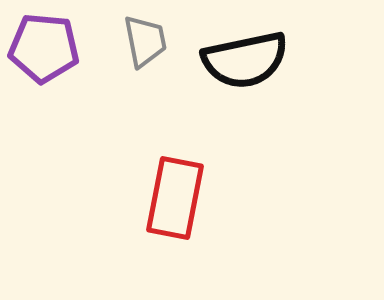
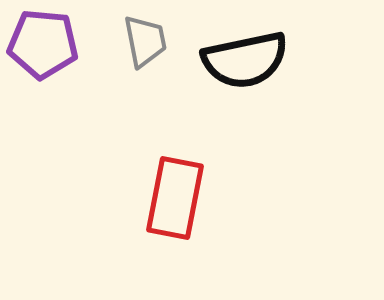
purple pentagon: moved 1 px left, 4 px up
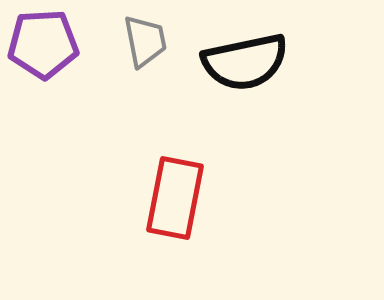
purple pentagon: rotated 8 degrees counterclockwise
black semicircle: moved 2 px down
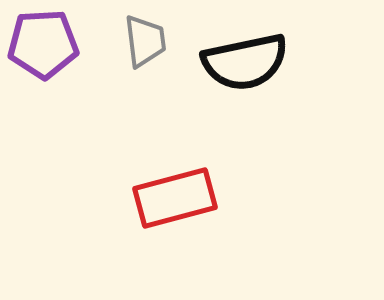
gray trapezoid: rotated 4 degrees clockwise
red rectangle: rotated 64 degrees clockwise
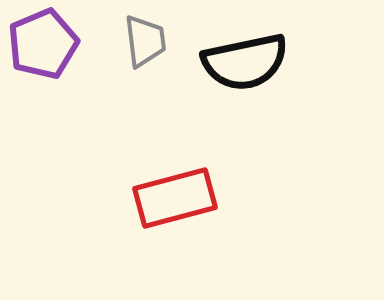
purple pentagon: rotated 20 degrees counterclockwise
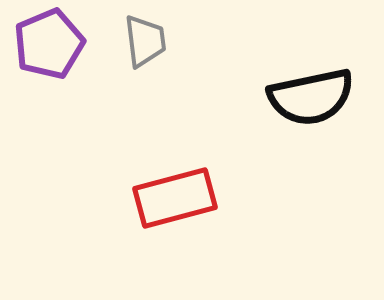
purple pentagon: moved 6 px right
black semicircle: moved 66 px right, 35 px down
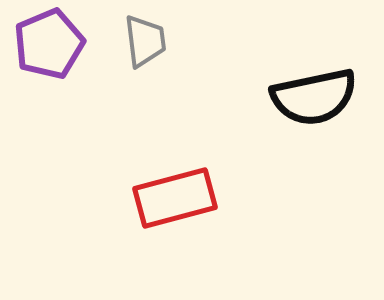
black semicircle: moved 3 px right
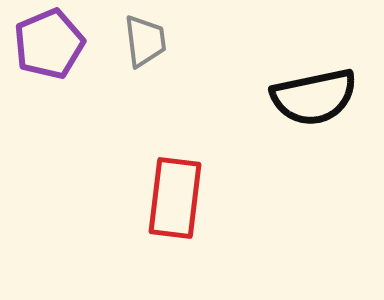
red rectangle: rotated 68 degrees counterclockwise
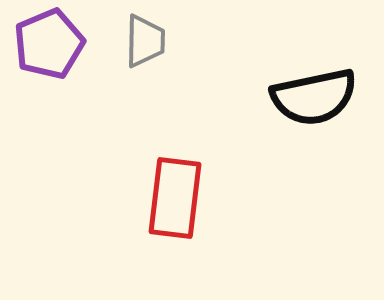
gray trapezoid: rotated 8 degrees clockwise
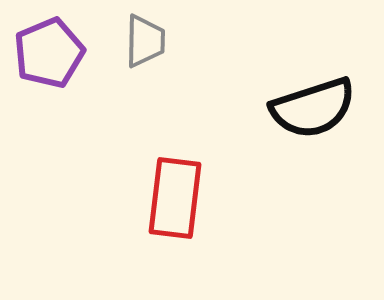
purple pentagon: moved 9 px down
black semicircle: moved 1 px left, 11 px down; rotated 6 degrees counterclockwise
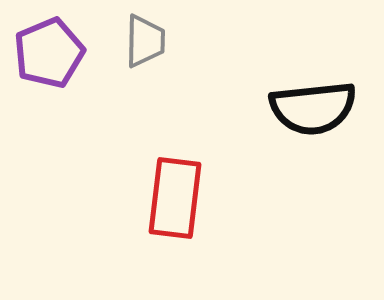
black semicircle: rotated 12 degrees clockwise
